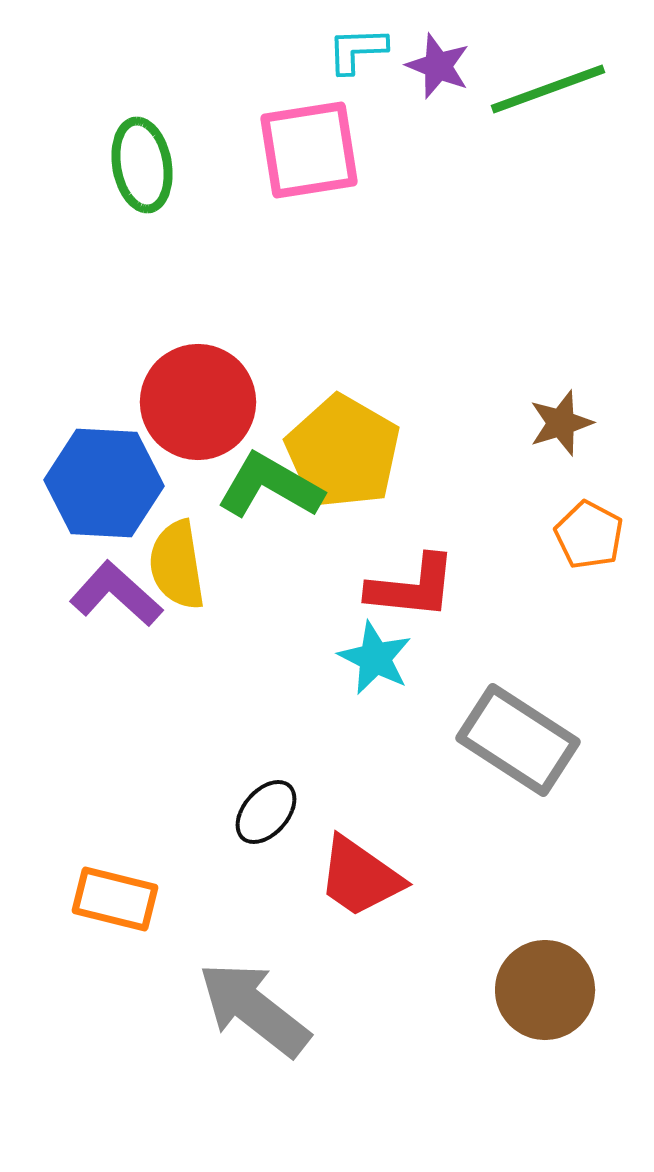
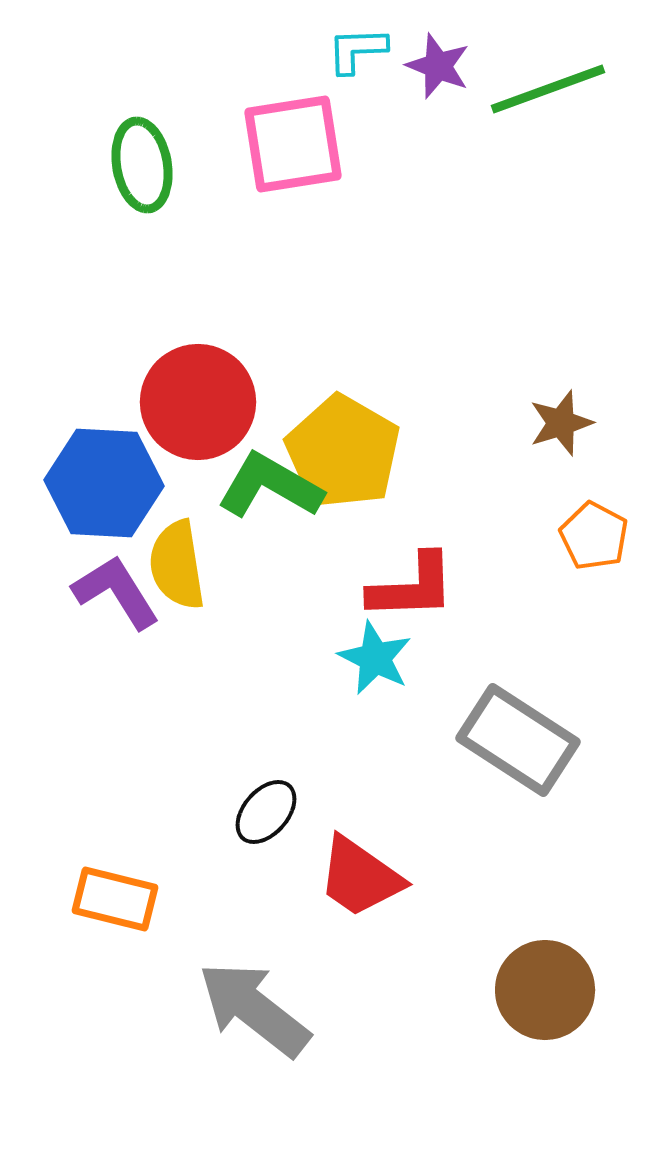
pink square: moved 16 px left, 6 px up
orange pentagon: moved 5 px right, 1 px down
red L-shape: rotated 8 degrees counterclockwise
purple L-shape: moved 2 px up; rotated 16 degrees clockwise
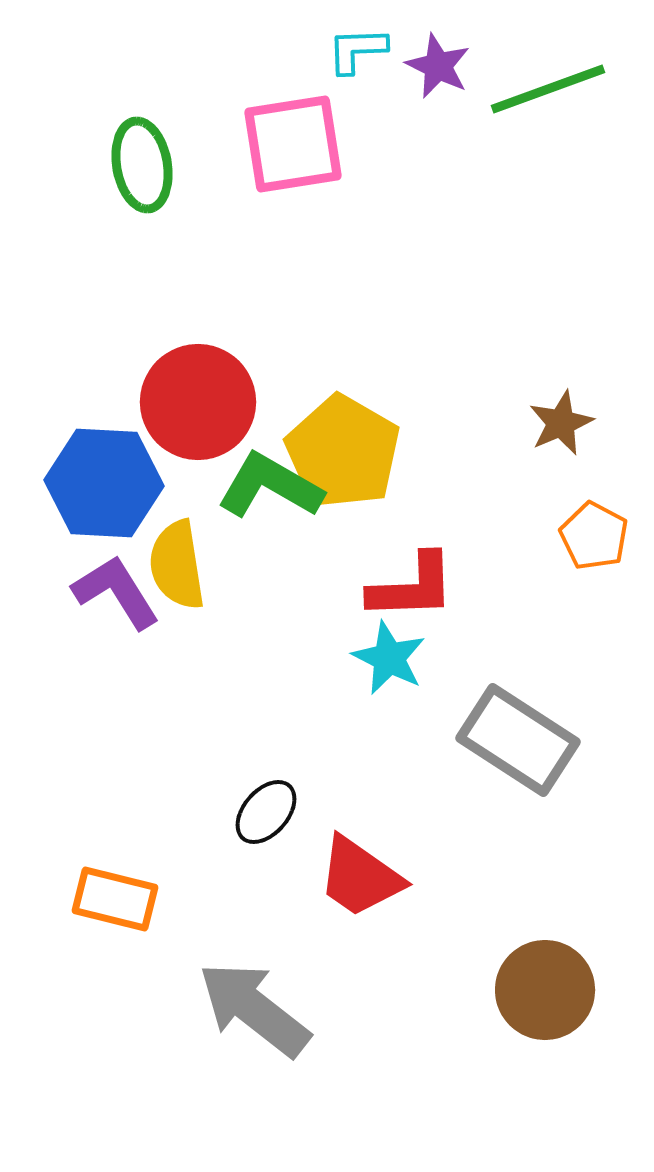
purple star: rotated 4 degrees clockwise
brown star: rotated 6 degrees counterclockwise
cyan star: moved 14 px right
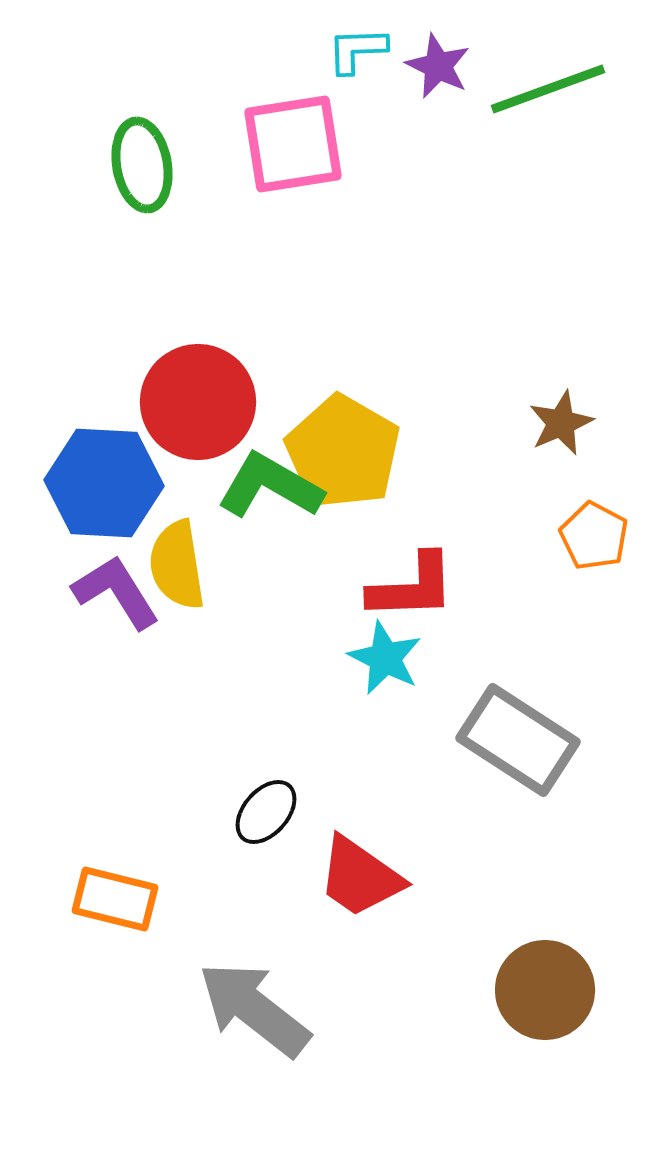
cyan star: moved 4 px left
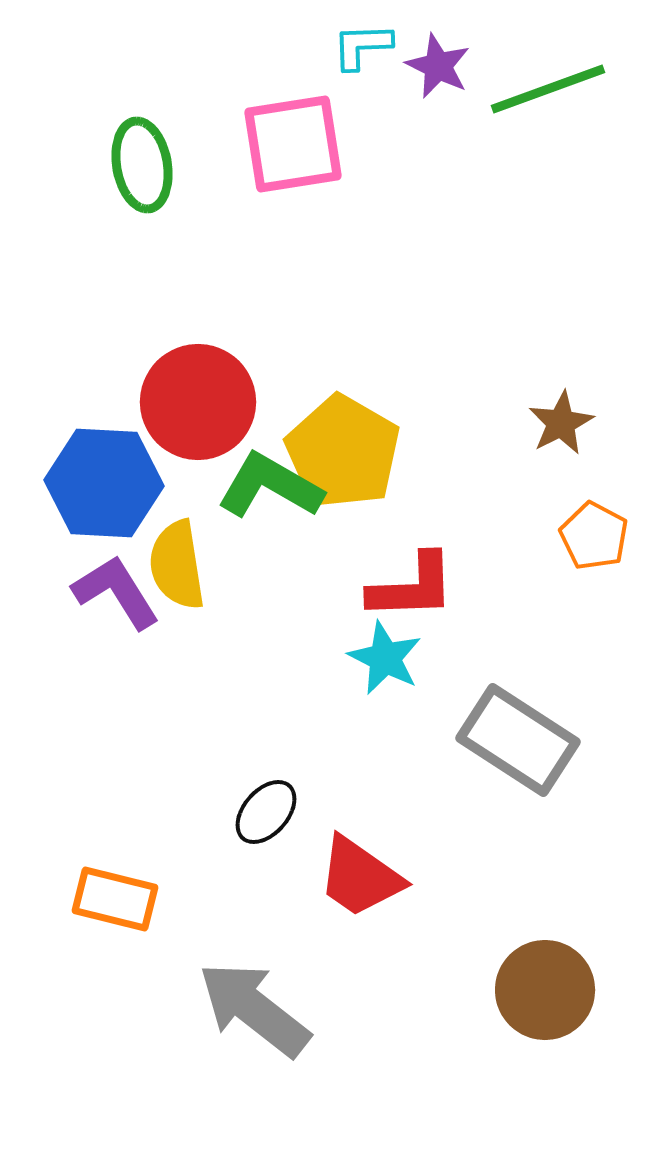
cyan L-shape: moved 5 px right, 4 px up
brown star: rotated 4 degrees counterclockwise
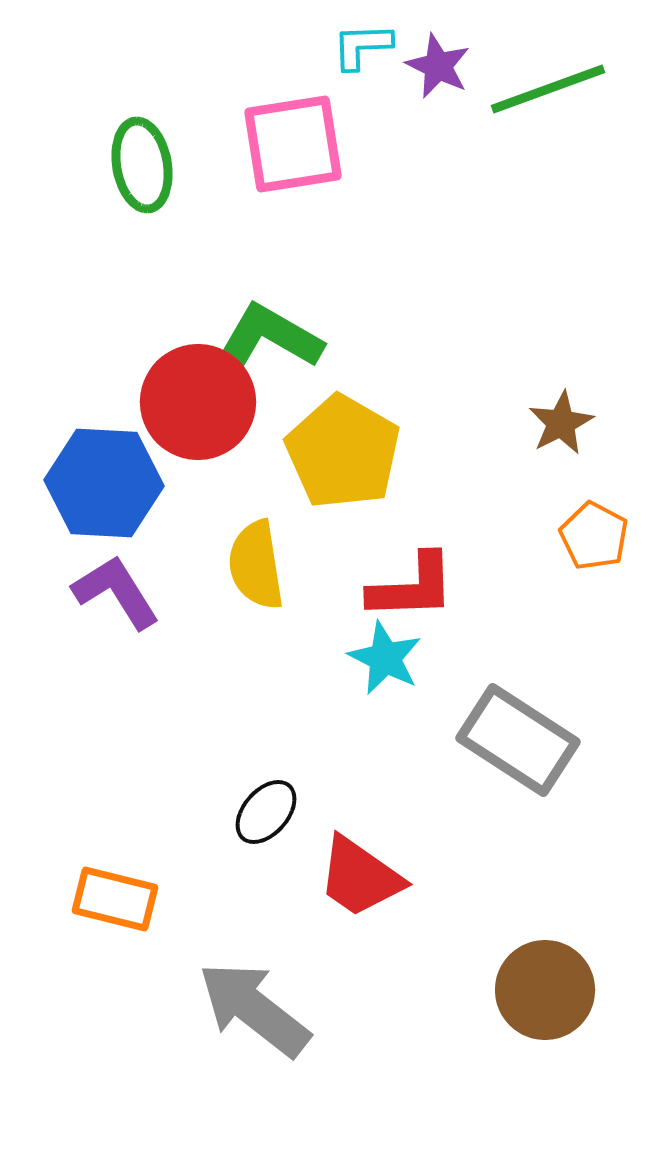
green L-shape: moved 149 px up
yellow semicircle: moved 79 px right
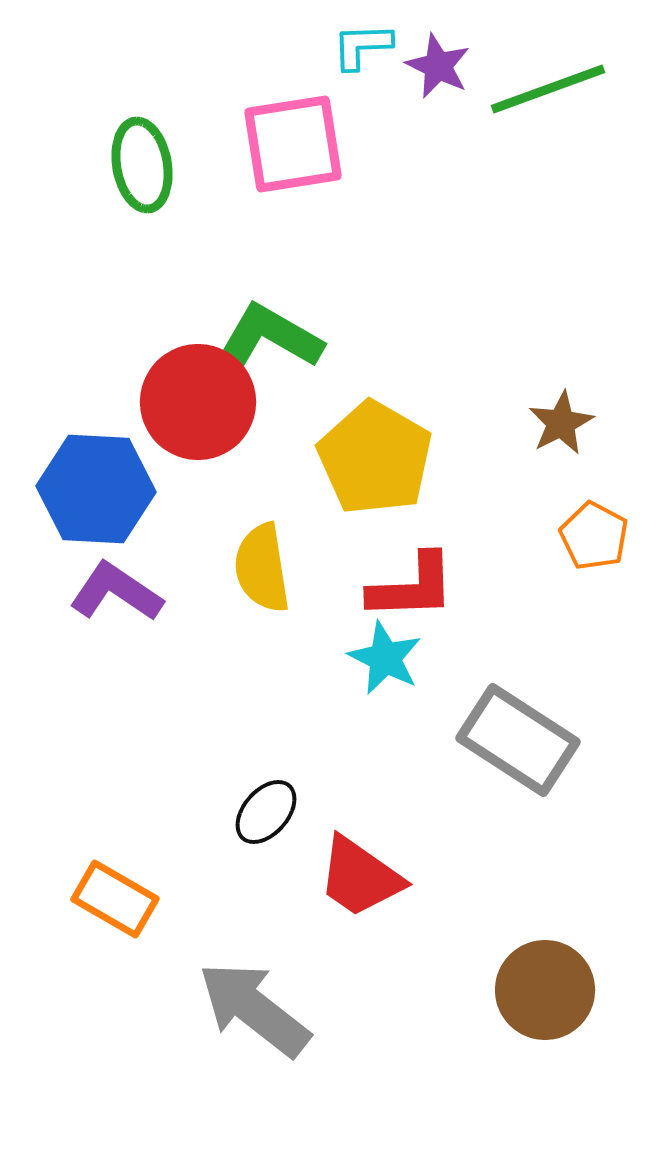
yellow pentagon: moved 32 px right, 6 px down
blue hexagon: moved 8 px left, 6 px down
yellow semicircle: moved 6 px right, 3 px down
purple L-shape: rotated 24 degrees counterclockwise
orange rectangle: rotated 16 degrees clockwise
